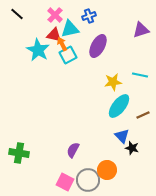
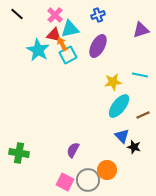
blue cross: moved 9 px right, 1 px up
black star: moved 2 px right, 1 px up
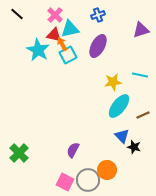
green cross: rotated 36 degrees clockwise
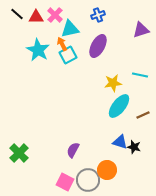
red triangle: moved 18 px left, 18 px up; rotated 14 degrees counterclockwise
yellow star: moved 1 px down
blue triangle: moved 2 px left, 6 px down; rotated 28 degrees counterclockwise
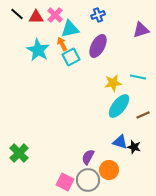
cyan square: moved 3 px right, 2 px down
cyan line: moved 2 px left, 2 px down
purple semicircle: moved 15 px right, 7 px down
orange circle: moved 2 px right
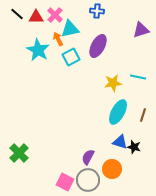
blue cross: moved 1 px left, 4 px up; rotated 24 degrees clockwise
orange arrow: moved 4 px left, 5 px up
cyan ellipse: moved 1 px left, 6 px down; rotated 10 degrees counterclockwise
brown line: rotated 48 degrees counterclockwise
orange circle: moved 3 px right, 1 px up
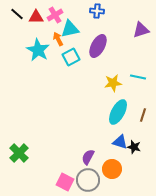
pink cross: rotated 14 degrees clockwise
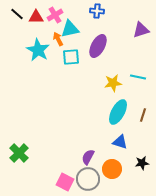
cyan square: rotated 24 degrees clockwise
black star: moved 8 px right, 16 px down; rotated 24 degrees counterclockwise
gray circle: moved 1 px up
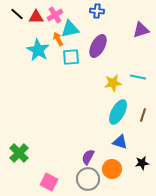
pink square: moved 16 px left
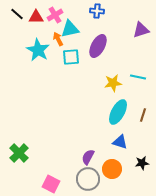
pink square: moved 2 px right, 2 px down
